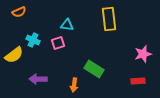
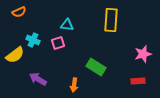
yellow rectangle: moved 2 px right, 1 px down; rotated 10 degrees clockwise
yellow semicircle: moved 1 px right
green rectangle: moved 2 px right, 2 px up
purple arrow: rotated 30 degrees clockwise
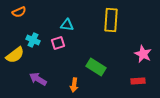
pink star: rotated 30 degrees counterclockwise
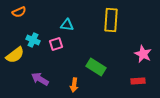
pink square: moved 2 px left, 1 px down
purple arrow: moved 2 px right
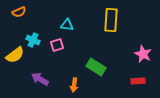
pink square: moved 1 px right, 1 px down
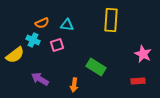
orange semicircle: moved 23 px right, 11 px down
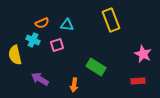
yellow rectangle: rotated 25 degrees counterclockwise
yellow semicircle: rotated 114 degrees clockwise
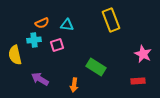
cyan cross: moved 1 px right; rotated 32 degrees counterclockwise
